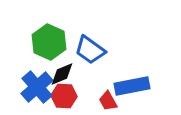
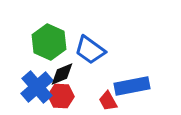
red hexagon: moved 3 px left
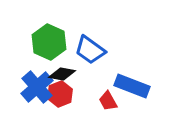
black diamond: rotated 32 degrees clockwise
blue rectangle: rotated 32 degrees clockwise
red hexagon: moved 1 px left, 2 px up; rotated 25 degrees counterclockwise
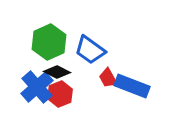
green hexagon: rotated 12 degrees clockwise
black diamond: moved 5 px left, 2 px up; rotated 16 degrees clockwise
red trapezoid: moved 23 px up
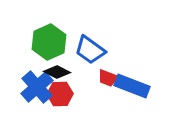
red trapezoid: rotated 40 degrees counterclockwise
red hexagon: rotated 20 degrees clockwise
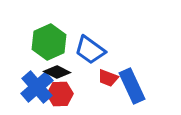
blue rectangle: rotated 44 degrees clockwise
